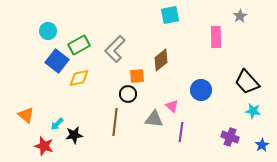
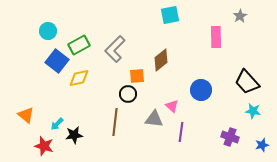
blue star: rotated 16 degrees clockwise
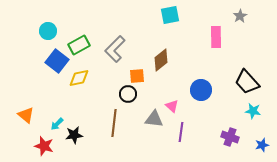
brown line: moved 1 px left, 1 px down
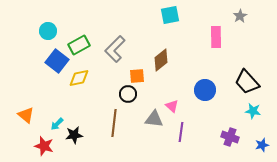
blue circle: moved 4 px right
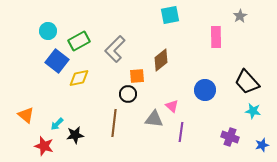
green rectangle: moved 4 px up
black star: moved 1 px right
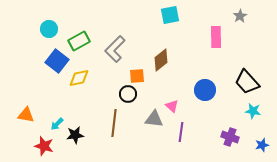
cyan circle: moved 1 px right, 2 px up
orange triangle: rotated 30 degrees counterclockwise
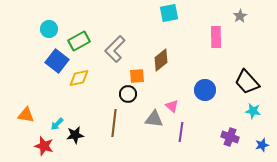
cyan square: moved 1 px left, 2 px up
